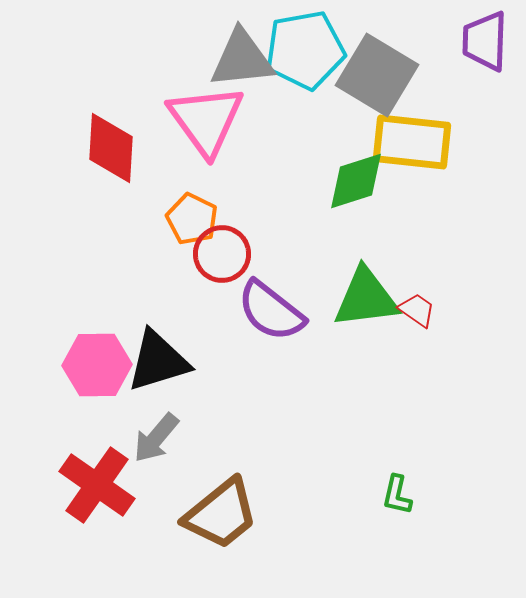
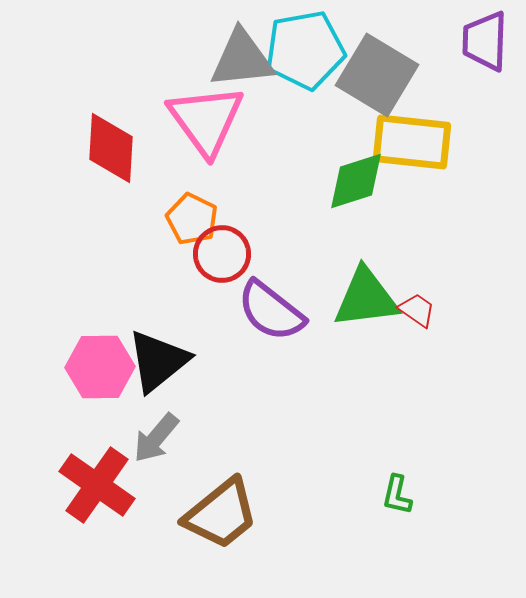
black triangle: rotated 22 degrees counterclockwise
pink hexagon: moved 3 px right, 2 px down
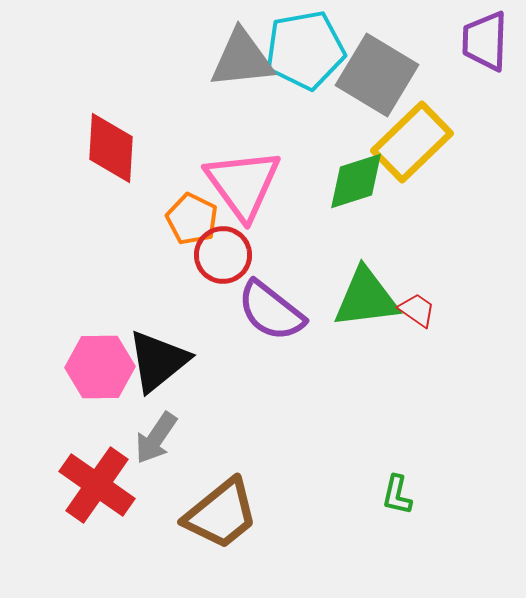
pink triangle: moved 37 px right, 64 px down
yellow rectangle: rotated 50 degrees counterclockwise
red circle: moved 1 px right, 1 px down
gray arrow: rotated 6 degrees counterclockwise
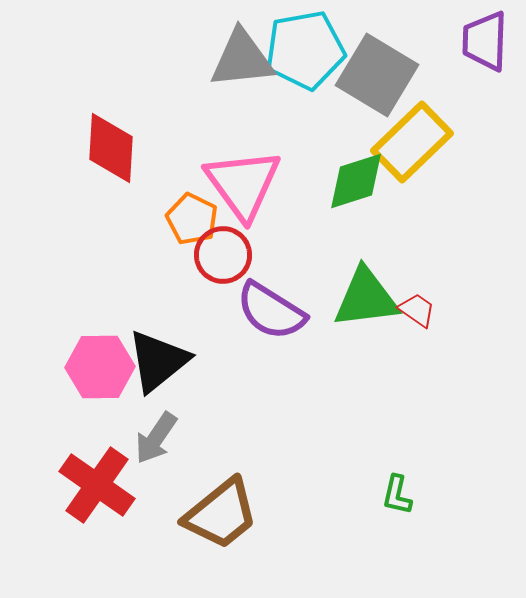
purple semicircle: rotated 6 degrees counterclockwise
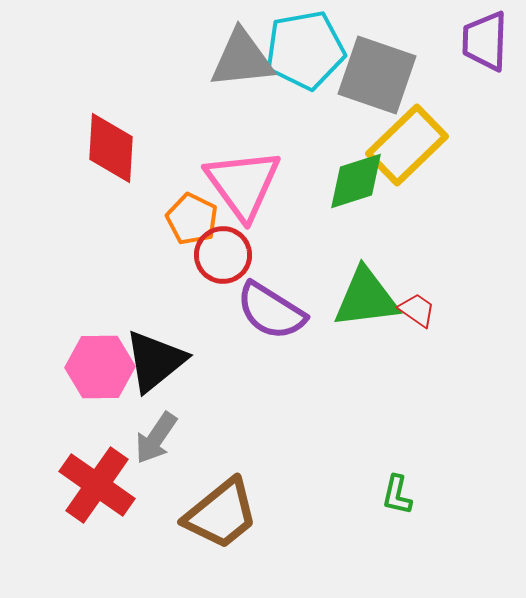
gray square: rotated 12 degrees counterclockwise
yellow rectangle: moved 5 px left, 3 px down
black triangle: moved 3 px left
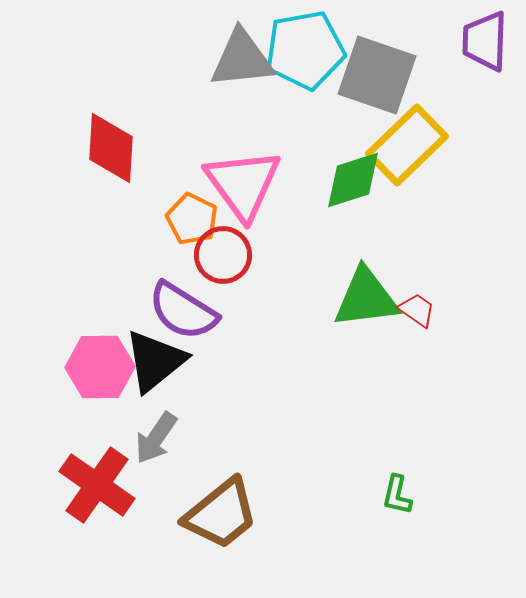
green diamond: moved 3 px left, 1 px up
purple semicircle: moved 88 px left
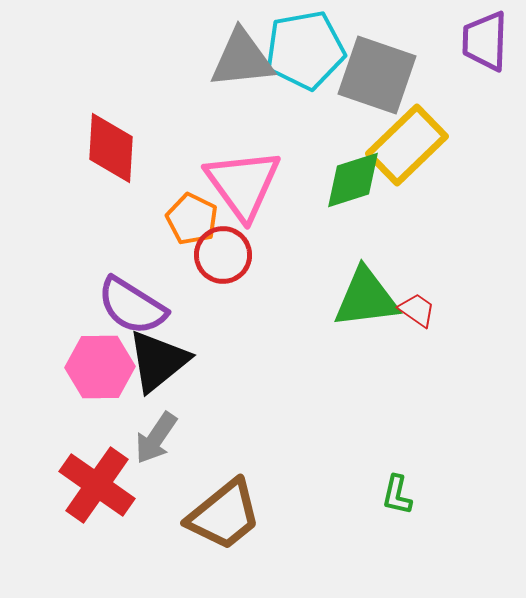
purple semicircle: moved 51 px left, 5 px up
black triangle: moved 3 px right
brown trapezoid: moved 3 px right, 1 px down
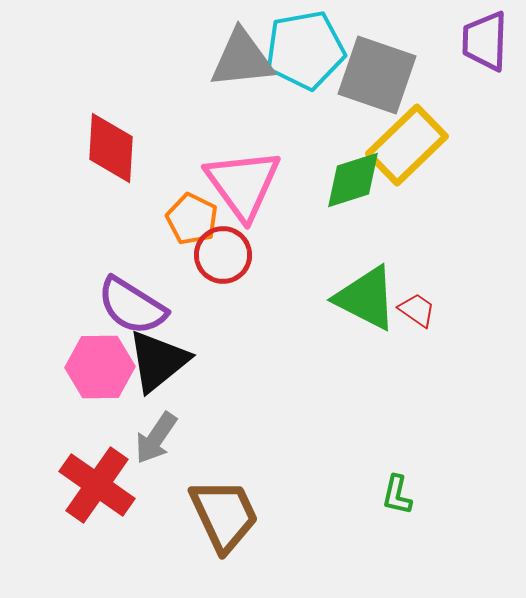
green triangle: rotated 34 degrees clockwise
brown trapezoid: rotated 76 degrees counterclockwise
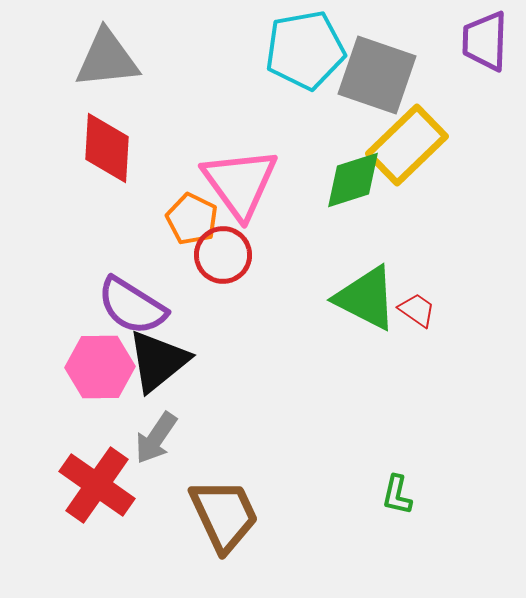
gray triangle: moved 135 px left
red diamond: moved 4 px left
pink triangle: moved 3 px left, 1 px up
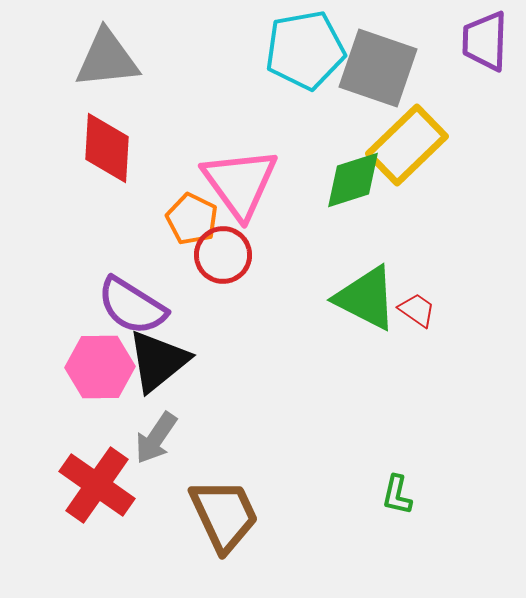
gray square: moved 1 px right, 7 px up
